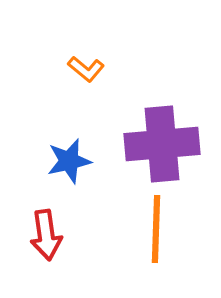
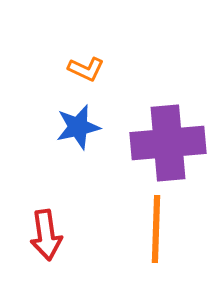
orange L-shape: rotated 15 degrees counterclockwise
purple cross: moved 6 px right, 1 px up
blue star: moved 9 px right, 34 px up
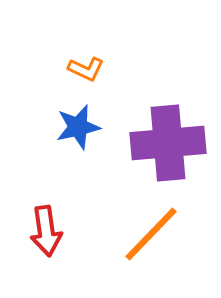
orange line: moved 5 px left, 5 px down; rotated 42 degrees clockwise
red arrow: moved 4 px up
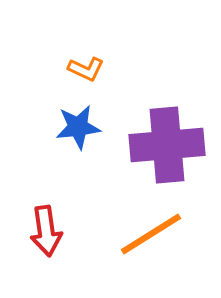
blue star: rotated 6 degrees clockwise
purple cross: moved 1 px left, 2 px down
orange line: rotated 14 degrees clockwise
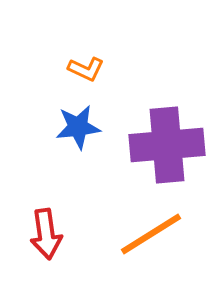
red arrow: moved 3 px down
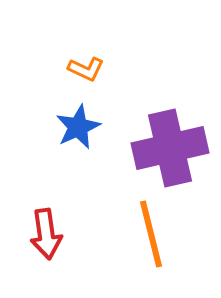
blue star: rotated 18 degrees counterclockwise
purple cross: moved 3 px right, 3 px down; rotated 8 degrees counterclockwise
orange line: rotated 72 degrees counterclockwise
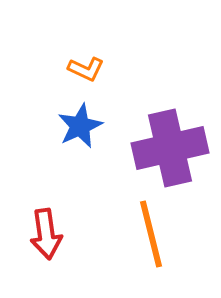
blue star: moved 2 px right, 1 px up
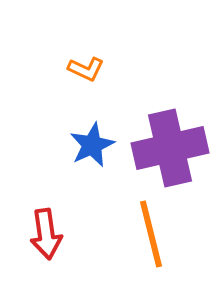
blue star: moved 12 px right, 19 px down
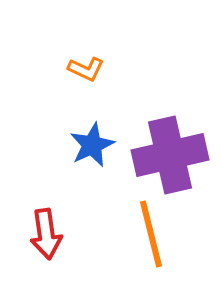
purple cross: moved 7 px down
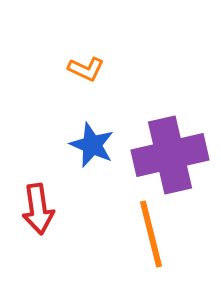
blue star: rotated 24 degrees counterclockwise
red arrow: moved 8 px left, 25 px up
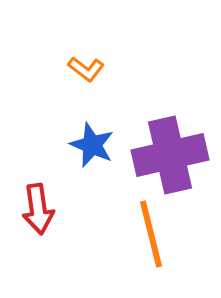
orange L-shape: rotated 12 degrees clockwise
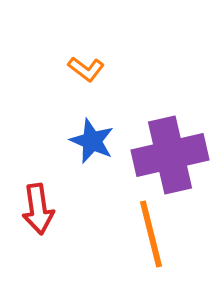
blue star: moved 4 px up
